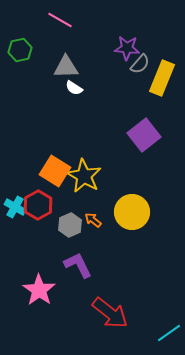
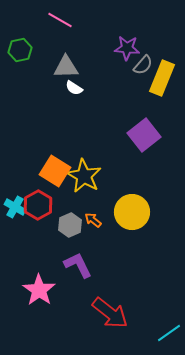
gray semicircle: moved 3 px right, 1 px down
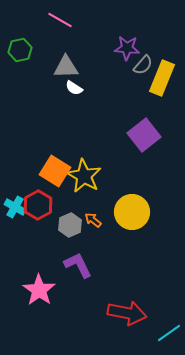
red arrow: moved 17 px right; rotated 27 degrees counterclockwise
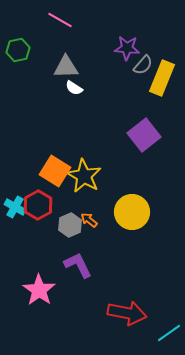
green hexagon: moved 2 px left
orange arrow: moved 4 px left
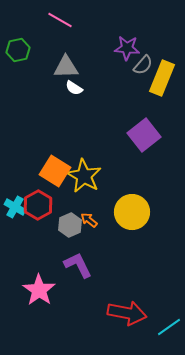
cyan line: moved 6 px up
